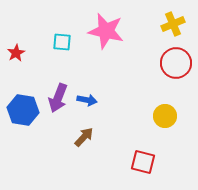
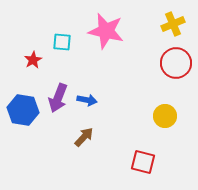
red star: moved 17 px right, 7 px down
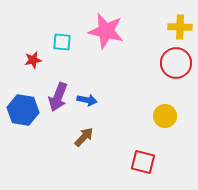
yellow cross: moved 7 px right, 3 px down; rotated 25 degrees clockwise
red star: rotated 18 degrees clockwise
purple arrow: moved 1 px up
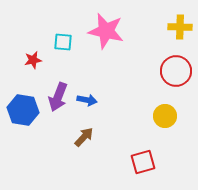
cyan square: moved 1 px right
red circle: moved 8 px down
red square: rotated 30 degrees counterclockwise
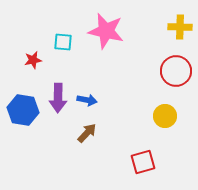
purple arrow: moved 1 px down; rotated 20 degrees counterclockwise
brown arrow: moved 3 px right, 4 px up
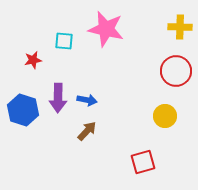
pink star: moved 2 px up
cyan square: moved 1 px right, 1 px up
blue hexagon: rotated 8 degrees clockwise
brown arrow: moved 2 px up
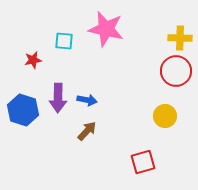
yellow cross: moved 11 px down
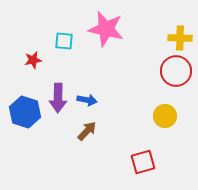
blue hexagon: moved 2 px right, 2 px down
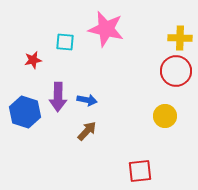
cyan square: moved 1 px right, 1 px down
purple arrow: moved 1 px up
red square: moved 3 px left, 9 px down; rotated 10 degrees clockwise
